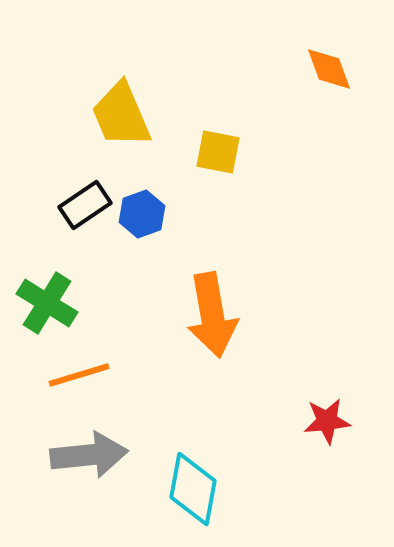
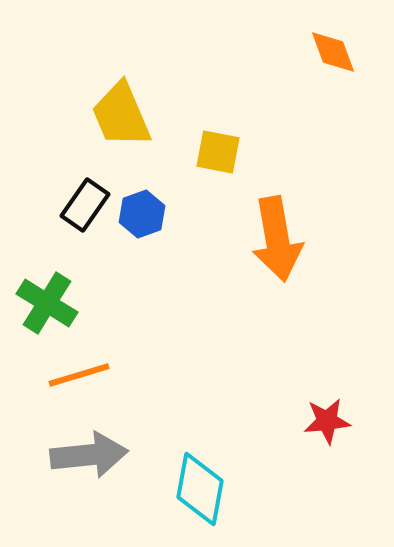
orange diamond: moved 4 px right, 17 px up
black rectangle: rotated 21 degrees counterclockwise
orange arrow: moved 65 px right, 76 px up
cyan diamond: moved 7 px right
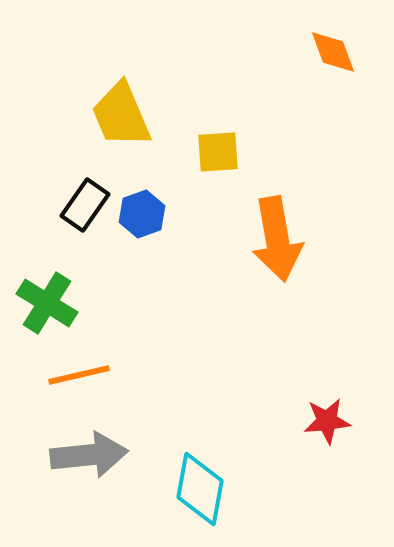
yellow square: rotated 15 degrees counterclockwise
orange line: rotated 4 degrees clockwise
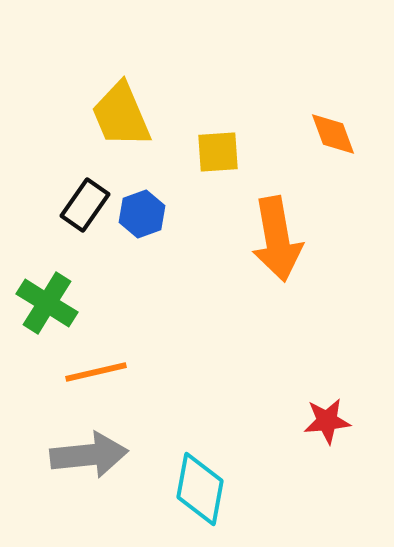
orange diamond: moved 82 px down
orange line: moved 17 px right, 3 px up
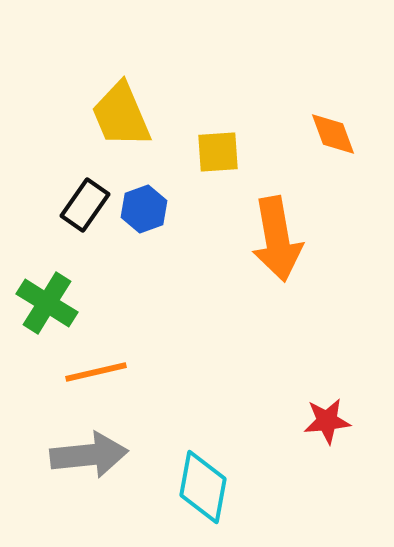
blue hexagon: moved 2 px right, 5 px up
cyan diamond: moved 3 px right, 2 px up
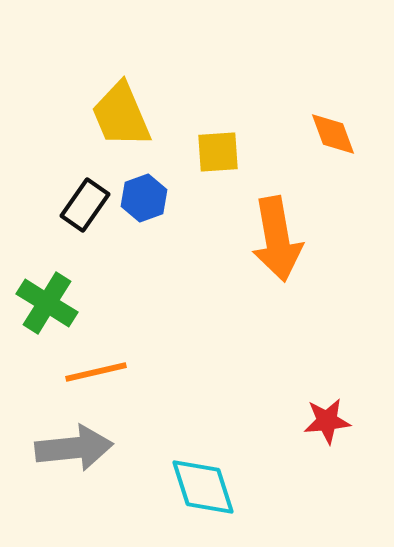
blue hexagon: moved 11 px up
gray arrow: moved 15 px left, 7 px up
cyan diamond: rotated 28 degrees counterclockwise
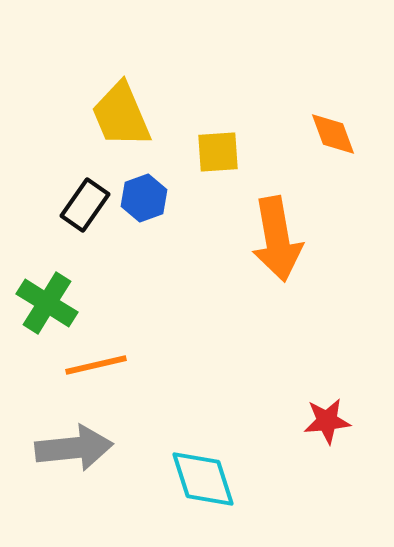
orange line: moved 7 px up
cyan diamond: moved 8 px up
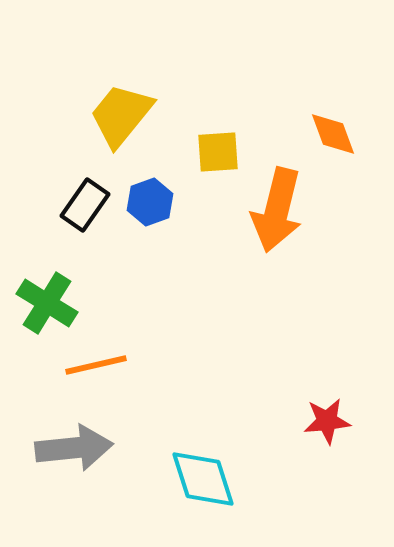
yellow trapezoid: rotated 62 degrees clockwise
blue hexagon: moved 6 px right, 4 px down
orange arrow: moved 29 px up; rotated 24 degrees clockwise
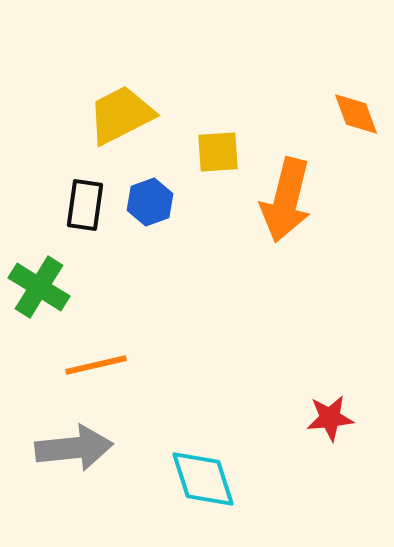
yellow trapezoid: rotated 24 degrees clockwise
orange diamond: moved 23 px right, 20 px up
black rectangle: rotated 27 degrees counterclockwise
orange arrow: moved 9 px right, 10 px up
green cross: moved 8 px left, 16 px up
red star: moved 3 px right, 3 px up
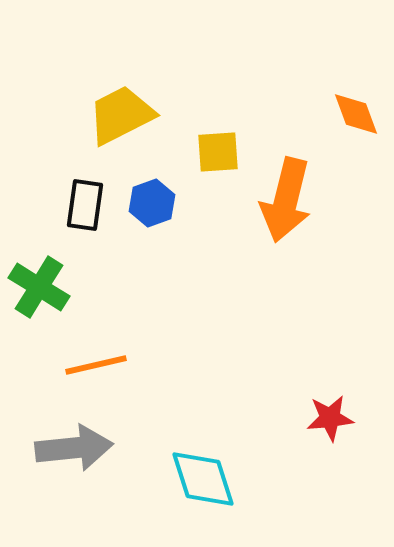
blue hexagon: moved 2 px right, 1 px down
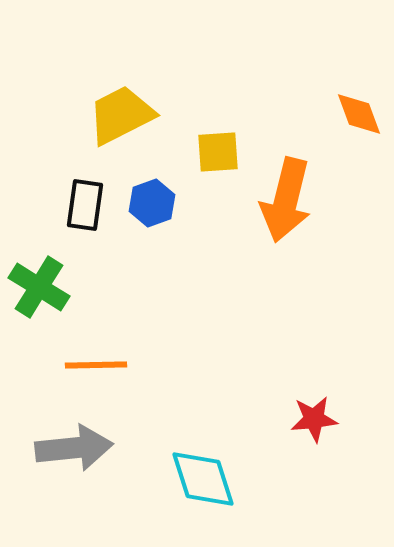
orange diamond: moved 3 px right
orange line: rotated 12 degrees clockwise
red star: moved 16 px left, 1 px down
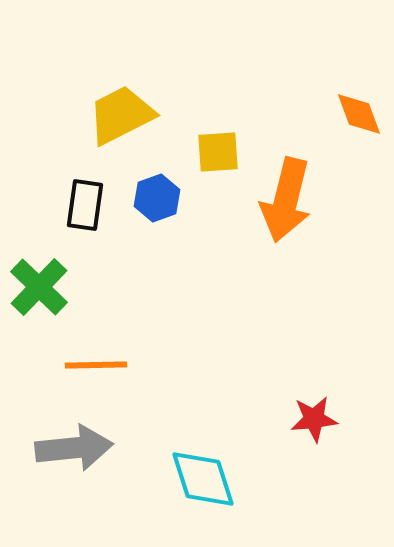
blue hexagon: moved 5 px right, 5 px up
green cross: rotated 12 degrees clockwise
